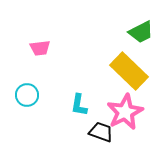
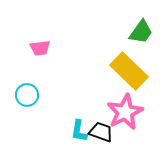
green trapezoid: rotated 28 degrees counterclockwise
cyan L-shape: moved 26 px down
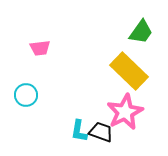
cyan circle: moved 1 px left
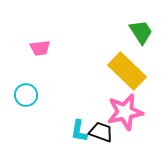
green trapezoid: rotated 68 degrees counterclockwise
yellow rectangle: moved 2 px left
pink star: rotated 15 degrees clockwise
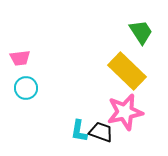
pink trapezoid: moved 20 px left, 10 px down
cyan circle: moved 7 px up
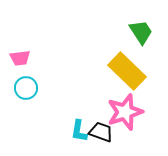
pink star: rotated 6 degrees counterclockwise
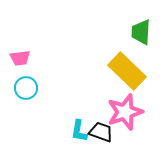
green trapezoid: rotated 144 degrees counterclockwise
